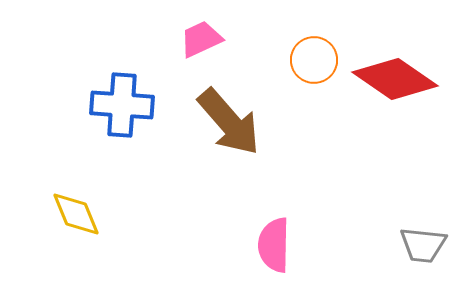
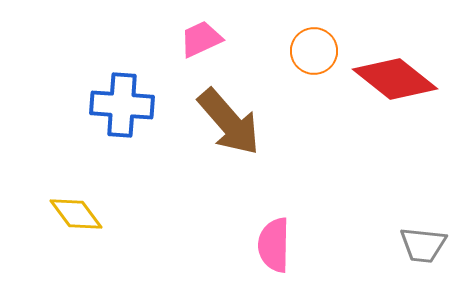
orange circle: moved 9 px up
red diamond: rotated 4 degrees clockwise
yellow diamond: rotated 14 degrees counterclockwise
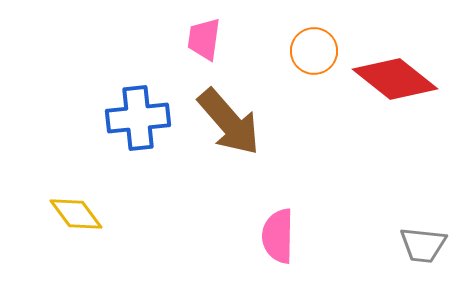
pink trapezoid: moved 3 px right; rotated 57 degrees counterclockwise
blue cross: moved 16 px right, 13 px down; rotated 10 degrees counterclockwise
pink semicircle: moved 4 px right, 9 px up
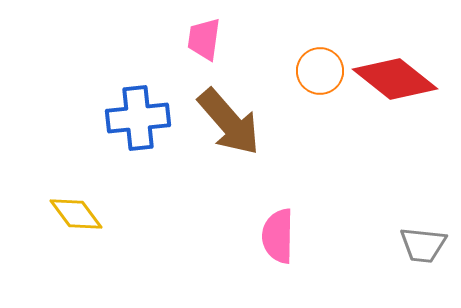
orange circle: moved 6 px right, 20 px down
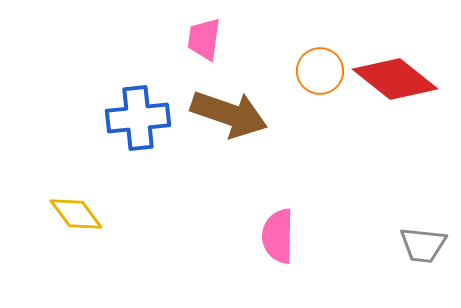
brown arrow: moved 8 px up; rotated 30 degrees counterclockwise
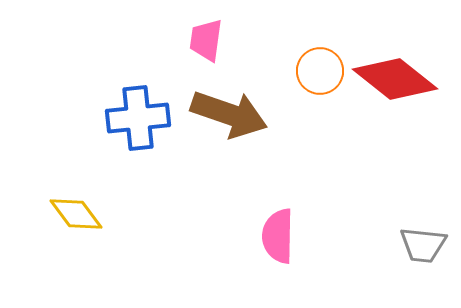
pink trapezoid: moved 2 px right, 1 px down
